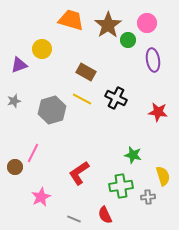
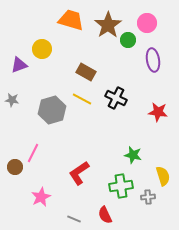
gray star: moved 2 px left, 1 px up; rotated 24 degrees clockwise
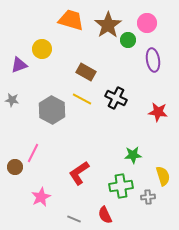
gray hexagon: rotated 16 degrees counterclockwise
green star: rotated 18 degrees counterclockwise
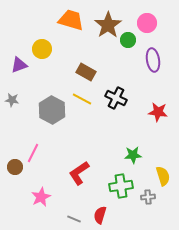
red semicircle: moved 5 px left; rotated 42 degrees clockwise
